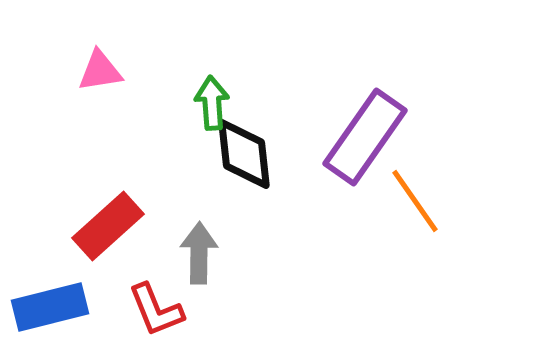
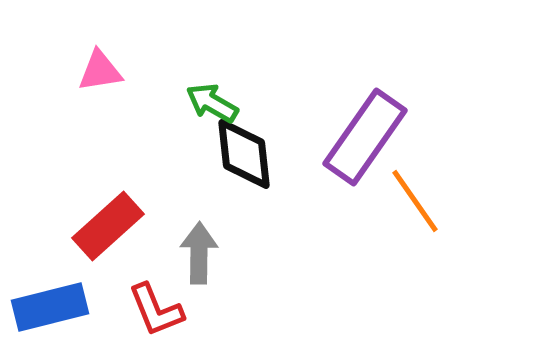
green arrow: rotated 56 degrees counterclockwise
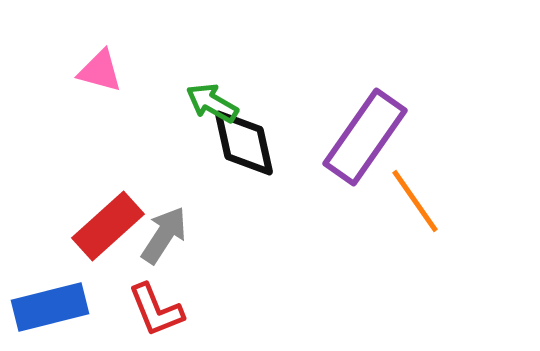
pink triangle: rotated 24 degrees clockwise
black diamond: moved 11 px up; rotated 6 degrees counterclockwise
gray arrow: moved 35 px left, 18 px up; rotated 32 degrees clockwise
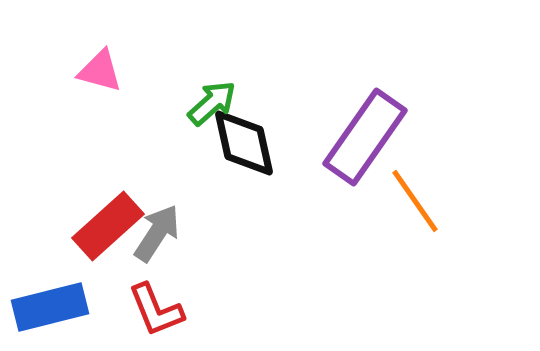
green arrow: rotated 108 degrees clockwise
gray arrow: moved 7 px left, 2 px up
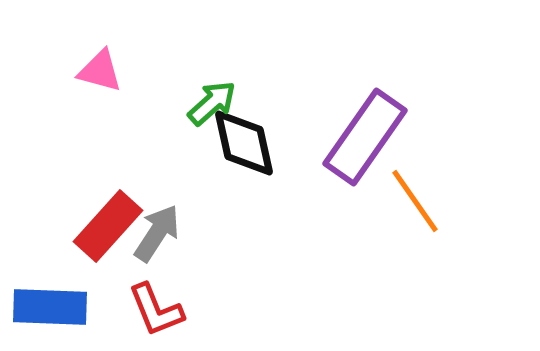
red rectangle: rotated 6 degrees counterclockwise
blue rectangle: rotated 16 degrees clockwise
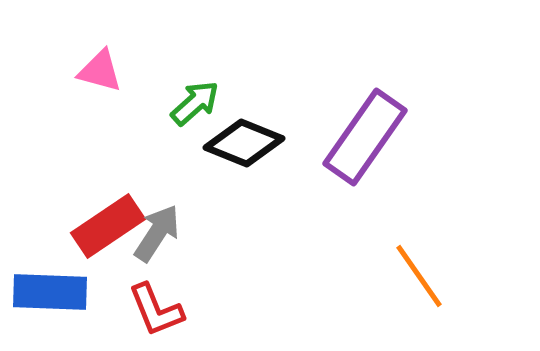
green arrow: moved 17 px left
black diamond: rotated 56 degrees counterclockwise
orange line: moved 4 px right, 75 px down
red rectangle: rotated 14 degrees clockwise
blue rectangle: moved 15 px up
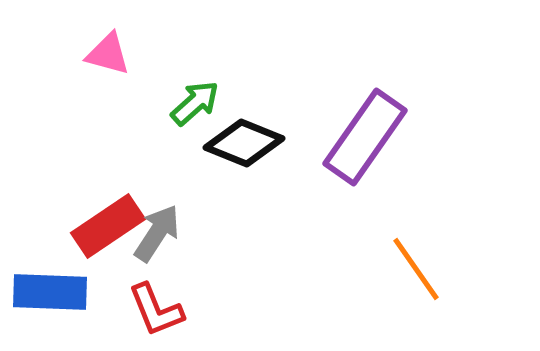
pink triangle: moved 8 px right, 17 px up
orange line: moved 3 px left, 7 px up
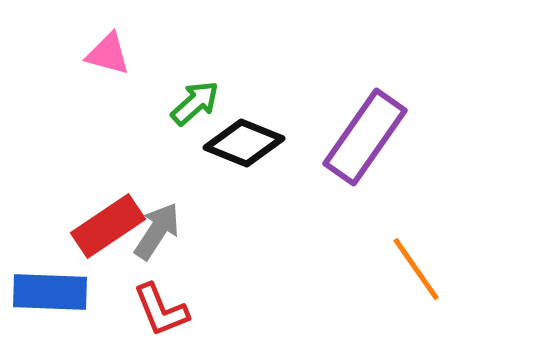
gray arrow: moved 2 px up
red L-shape: moved 5 px right
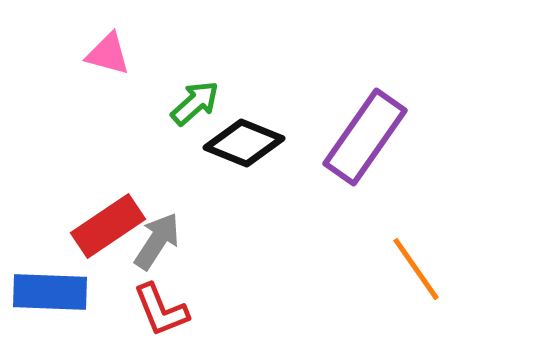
gray arrow: moved 10 px down
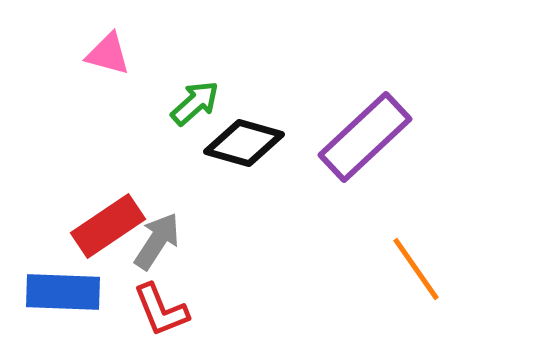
purple rectangle: rotated 12 degrees clockwise
black diamond: rotated 6 degrees counterclockwise
blue rectangle: moved 13 px right
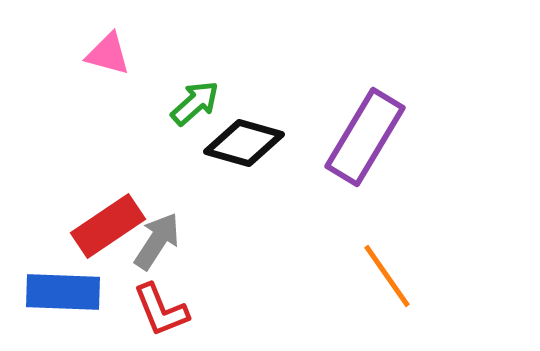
purple rectangle: rotated 16 degrees counterclockwise
orange line: moved 29 px left, 7 px down
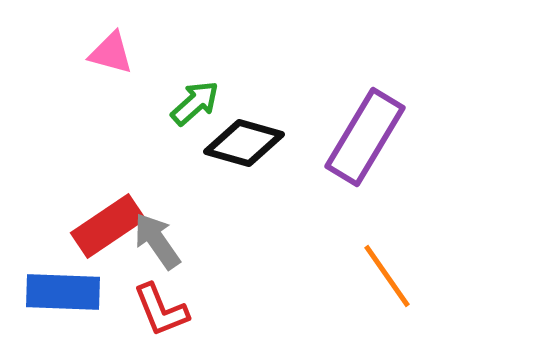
pink triangle: moved 3 px right, 1 px up
gray arrow: rotated 68 degrees counterclockwise
